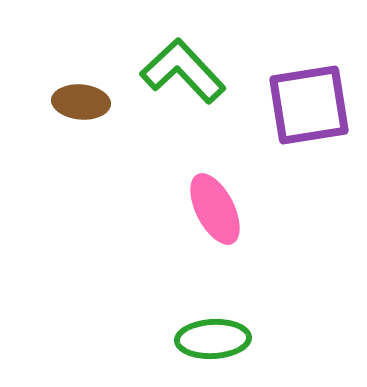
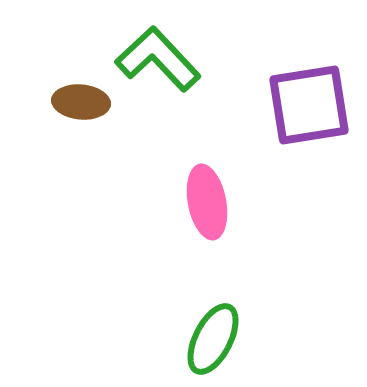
green L-shape: moved 25 px left, 12 px up
pink ellipse: moved 8 px left, 7 px up; rotated 16 degrees clockwise
green ellipse: rotated 60 degrees counterclockwise
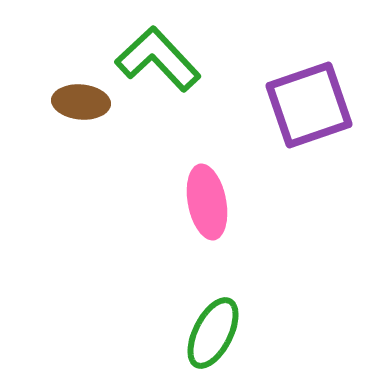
purple square: rotated 10 degrees counterclockwise
green ellipse: moved 6 px up
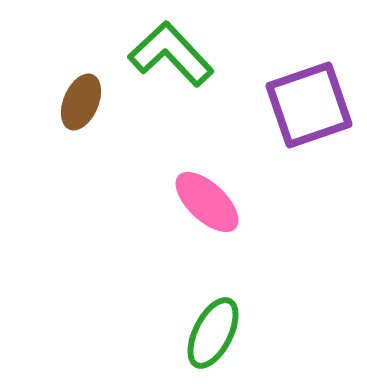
green L-shape: moved 13 px right, 5 px up
brown ellipse: rotated 72 degrees counterclockwise
pink ellipse: rotated 36 degrees counterclockwise
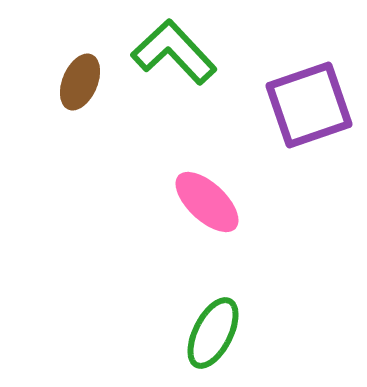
green L-shape: moved 3 px right, 2 px up
brown ellipse: moved 1 px left, 20 px up
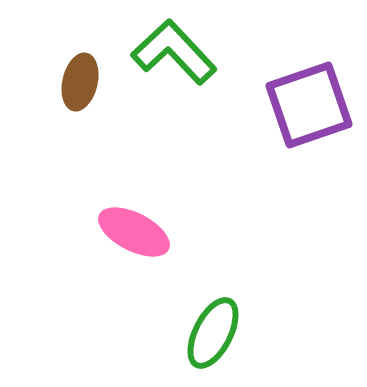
brown ellipse: rotated 10 degrees counterclockwise
pink ellipse: moved 73 px left, 30 px down; rotated 16 degrees counterclockwise
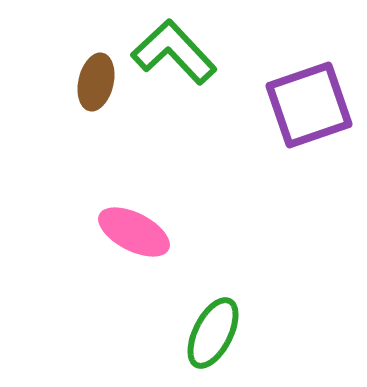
brown ellipse: moved 16 px right
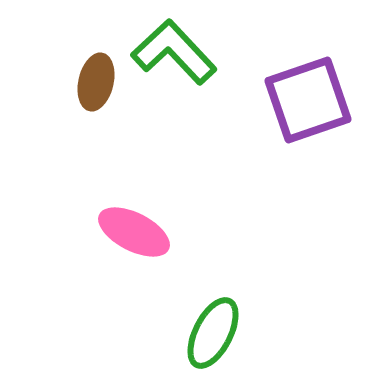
purple square: moved 1 px left, 5 px up
